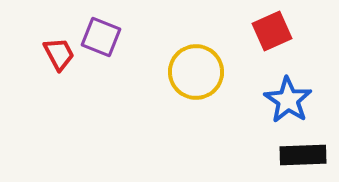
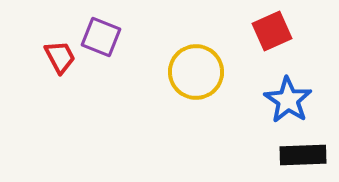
red trapezoid: moved 1 px right, 3 px down
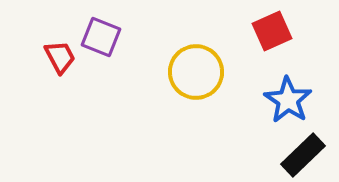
black rectangle: rotated 42 degrees counterclockwise
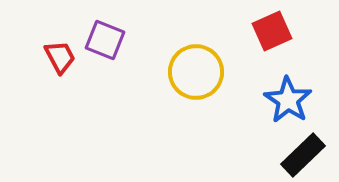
purple square: moved 4 px right, 3 px down
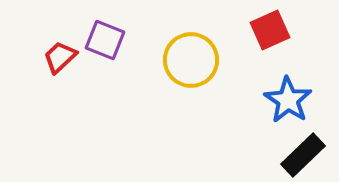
red square: moved 2 px left, 1 px up
red trapezoid: rotated 105 degrees counterclockwise
yellow circle: moved 5 px left, 12 px up
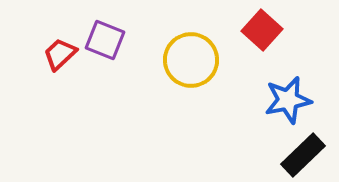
red square: moved 8 px left; rotated 24 degrees counterclockwise
red trapezoid: moved 3 px up
blue star: rotated 27 degrees clockwise
